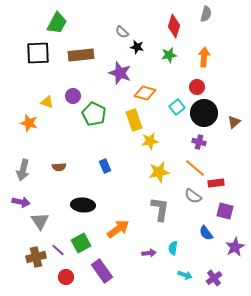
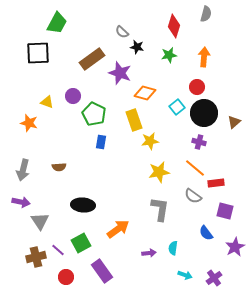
brown rectangle at (81, 55): moved 11 px right, 4 px down; rotated 30 degrees counterclockwise
blue rectangle at (105, 166): moved 4 px left, 24 px up; rotated 32 degrees clockwise
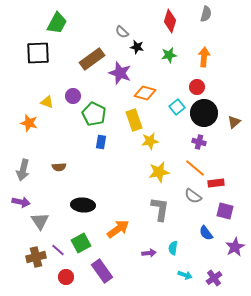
red diamond at (174, 26): moved 4 px left, 5 px up
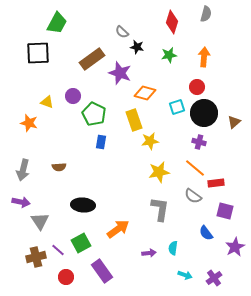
red diamond at (170, 21): moved 2 px right, 1 px down
cyan square at (177, 107): rotated 21 degrees clockwise
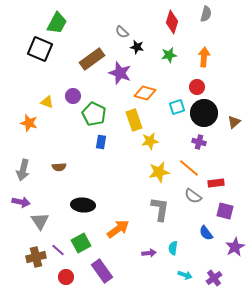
black square at (38, 53): moved 2 px right, 4 px up; rotated 25 degrees clockwise
orange line at (195, 168): moved 6 px left
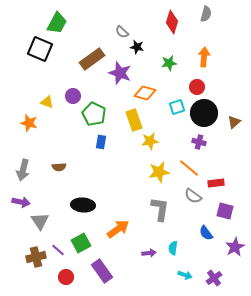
green star at (169, 55): moved 8 px down
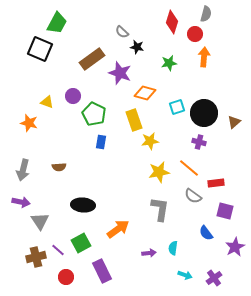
red circle at (197, 87): moved 2 px left, 53 px up
purple rectangle at (102, 271): rotated 10 degrees clockwise
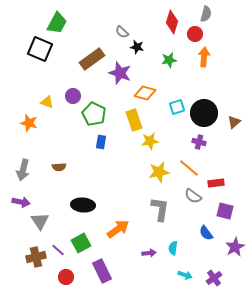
green star at (169, 63): moved 3 px up
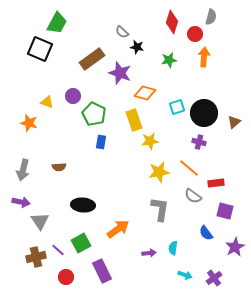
gray semicircle at (206, 14): moved 5 px right, 3 px down
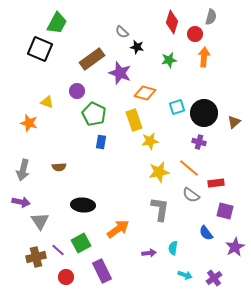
purple circle at (73, 96): moved 4 px right, 5 px up
gray semicircle at (193, 196): moved 2 px left, 1 px up
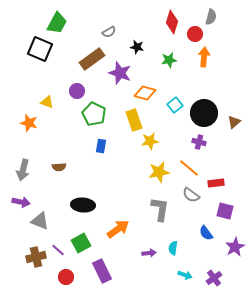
gray semicircle at (122, 32): moved 13 px left; rotated 72 degrees counterclockwise
cyan square at (177, 107): moved 2 px left, 2 px up; rotated 21 degrees counterclockwise
blue rectangle at (101, 142): moved 4 px down
gray triangle at (40, 221): rotated 36 degrees counterclockwise
